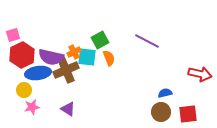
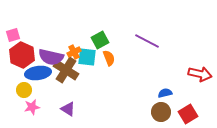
red hexagon: rotated 10 degrees counterclockwise
brown cross: rotated 35 degrees counterclockwise
red square: rotated 24 degrees counterclockwise
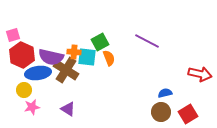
green square: moved 2 px down
orange cross: rotated 32 degrees clockwise
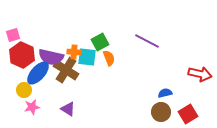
blue ellipse: rotated 40 degrees counterclockwise
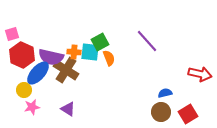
pink square: moved 1 px left, 1 px up
purple line: rotated 20 degrees clockwise
cyan square: moved 3 px right, 5 px up
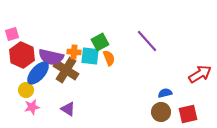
cyan square: moved 4 px down
red arrow: rotated 45 degrees counterclockwise
yellow circle: moved 2 px right
red square: rotated 18 degrees clockwise
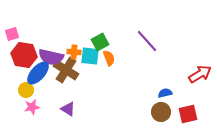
red hexagon: moved 2 px right; rotated 15 degrees counterclockwise
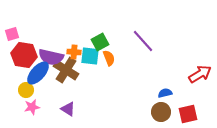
purple line: moved 4 px left
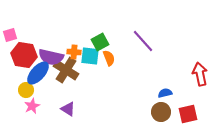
pink square: moved 2 px left, 1 px down
red arrow: rotated 70 degrees counterclockwise
pink star: moved 1 px up; rotated 14 degrees counterclockwise
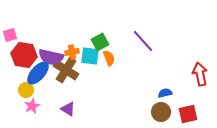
orange cross: moved 2 px left; rotated 16 degrees counterclockwise
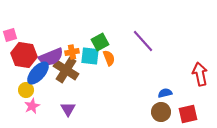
purple semicircle: rotated 35 degrees counterclockwise
purple triangle: rotated 28 degrees clockwise
